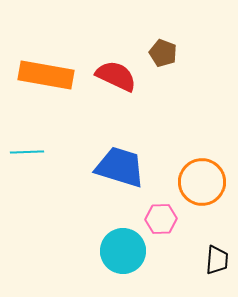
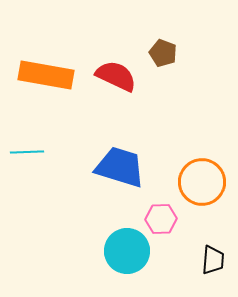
cyan circle: moved 4 px right
black trapezoid: moved 4 px left
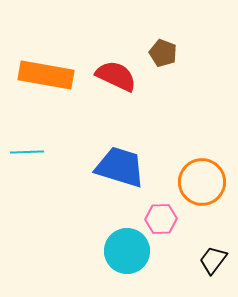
black trapezoid: rotated 148 degrees counterclockwise
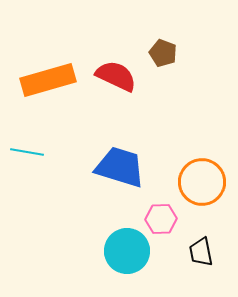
orange rectangle: moved 2 px right, 5 px down; rotated 26 degrees counterclockwise
cyan line: rotated 12 degrees clockwise
black trapezoid: moved 12 px left, 8 px up; rotated 48 degrees counterclockwise
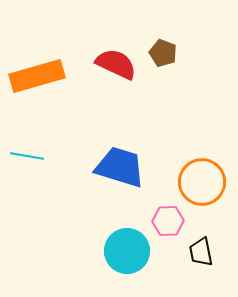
red semicircle: moved 12 px up
orange rectangle: moved 11 px left, 4 px up
cyan line: moved 4 px down
pink hexagon: moved 7 px right, 2 px down
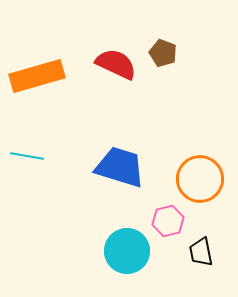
orange circle: moved 2 px left, 3 px up
pink hexagon: rotated 12 degrees counterclockwise
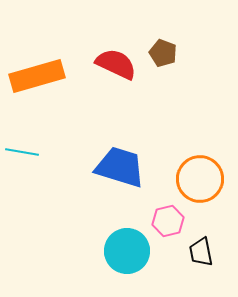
cyan line: moved 5 px left, 4 px up
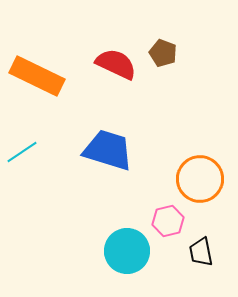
orange rectangle: rotated 42 degrees clockwise
cyan line: rotated 44 degrees counterclockwise
blue trapezoid: moved 12 px left, 17 px up
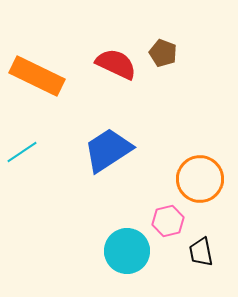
blue trapezoid: rotated 50 degrees counterclockwise
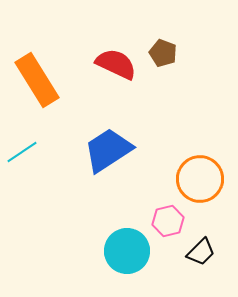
orange rectangle: moved 4 px down; rotated 32 degrees clockwise
black trapezoid: rotated 124 degrees counterclockwise
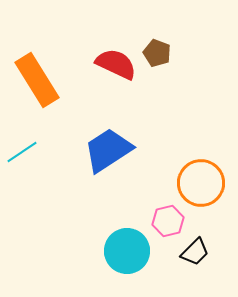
brown pentagon: moved 6 px left
orange circle: moved 1 px right, 4 px down
black trapezoid: moved 6 px left
